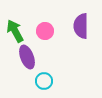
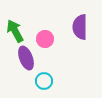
purple semicircle: moved 1 px left, 1 px down
pink circle: moved 8 px down
purple ellipse: moved 1 px left, 1 px down
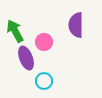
purple semicircle: moved 4 px left, 2 px up
pink circle: moved 1 px left, 3 px down
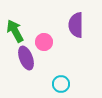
cyan circle: moved 17 px right, 3 px down
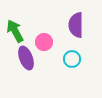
cyan circle: moved 11 px right, 25 px up
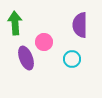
purple semicircle: moved 4 px right
green arrow: moved 8 px up; rotated 25 degrees clockwise
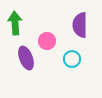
pink circle: moved 3 px right, 1 px up
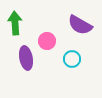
purple semicircle: rotated 60 degrees counterclockwise
purple ellipse: rotated 10 degrees clockwise
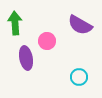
cyan circle: moved 7 px right, 18 px down
